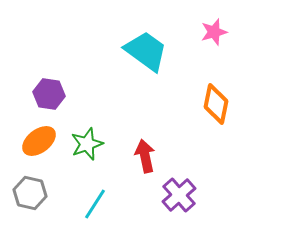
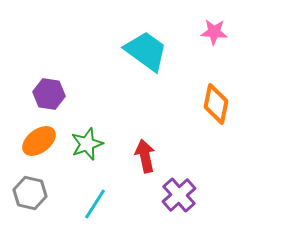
pink star: rotated 20 degrees clockwise
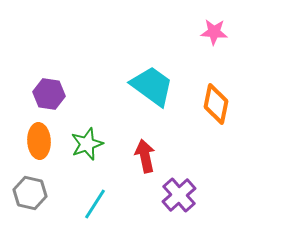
cyan trapezoid: moved 6 px right, 35 px down
orange ellipse: rotated 56 degrees counterclockwise
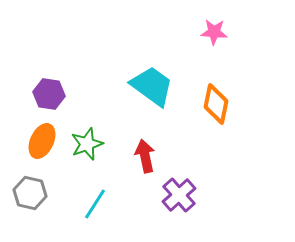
orange ellipse: moved 3 px right; rotated 28 degrees clockwise
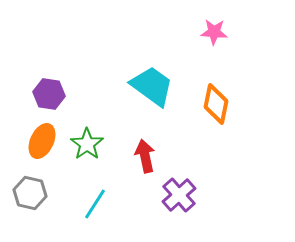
green star: rotated 16 degrees counterclockwise
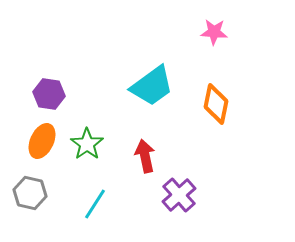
cyan trapezoid: rotated 108 degrees clockwise
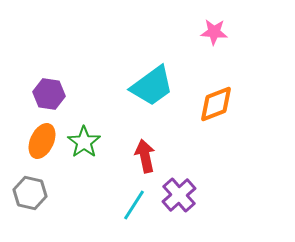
orange diamond: rotated 57 degrees clockwise
green star: moved 3 px left, 2 px up
cyan line: moved 39 px right, 1 px down
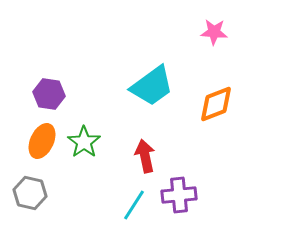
purple cross: rotated 36 degrees clockwise
